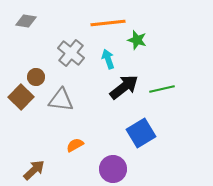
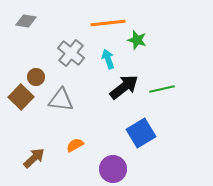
brown arrow: moved 12 px up
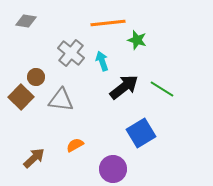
cyan arrow: moved 6 px left, 2 px down
green line: rotated 45 degrees clockwise
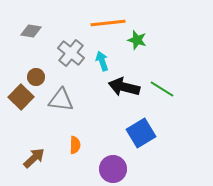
gray diamond: moved 5 px right, 10 px down
black arrow: rotated 128 degrees counterclockwise
orange semicircle: rotated 120 degrees clockwise
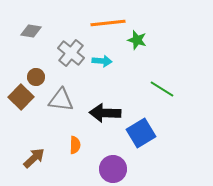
cyan arrow: rotated 114 degrees clockwise
black arrow: moved 19 px left, 26 px down; rotated 12 degrees counterclockwise
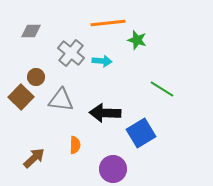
gray diamond: rotated 10 degrees counterclockwise
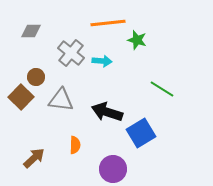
black arrow: moved 2 px right, 1 px up; rotated 16 degrees clockwise
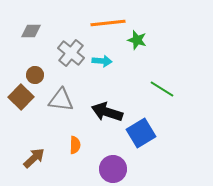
brown circle: moved 1 px left, 2 px up
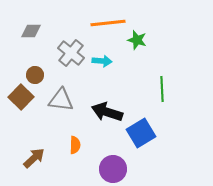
green line: rotated 55 degrees clockwise
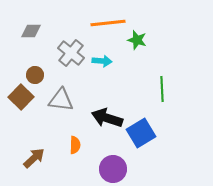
black arrow: moved 6 px down
